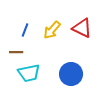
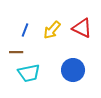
blue circle: moved 2 px right, 4 px up
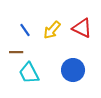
blue line: rotated 56 degrees counterclockwise
cyan trapezoid: rotated 75 degrees clockwise
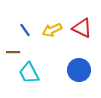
yellow arrow: rotated 24 degrees clockwise
brown line: moved 3 px left
blue circle: moved 6 px right
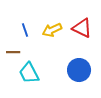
blue line: rotated 16 degrees clockwise
